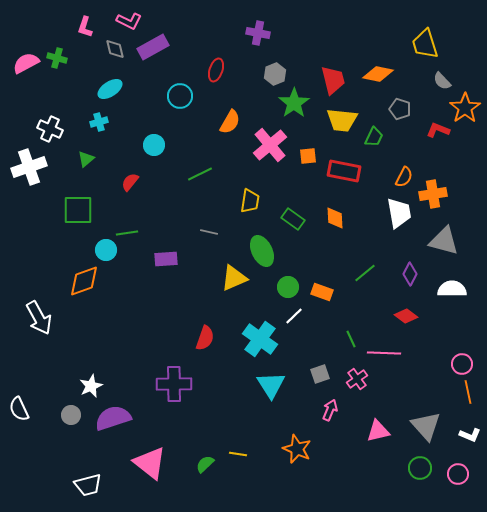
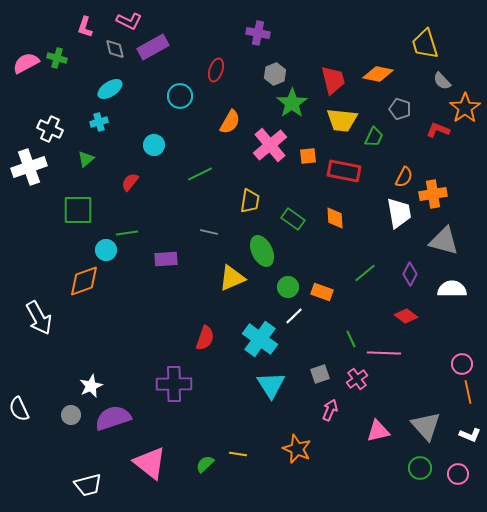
green star at (294, 103): moved 2 px left
yellow triangle at (234, 278): moved 2 px left
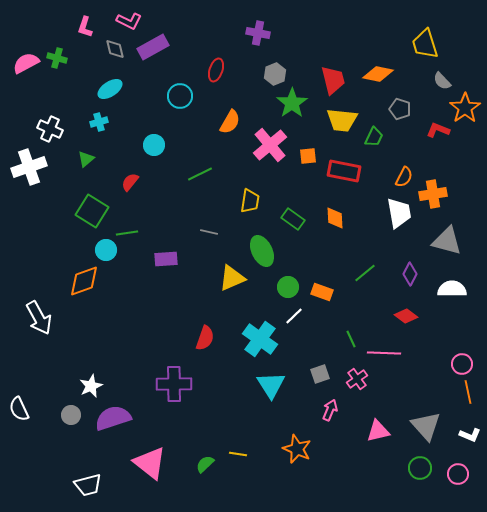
green square at (78, 210): moved 14 px right, 1 px down; rotated 32 degrees clockwise
gray triangle at (444, 241): moved 3 px right
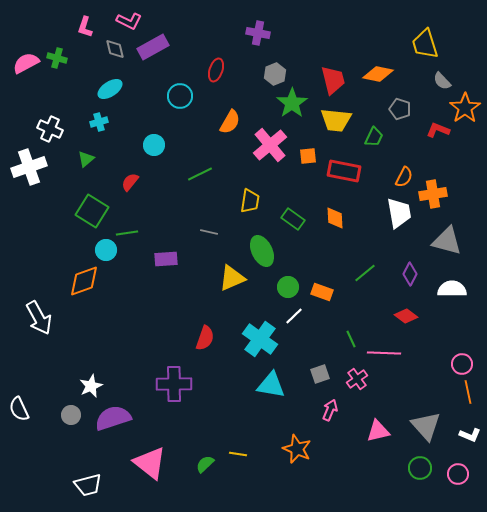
yellow trapezoid at (342, 120): moved 6 px left
cyan triangle at (271, 385): rotated 48 degrees counterclockwise
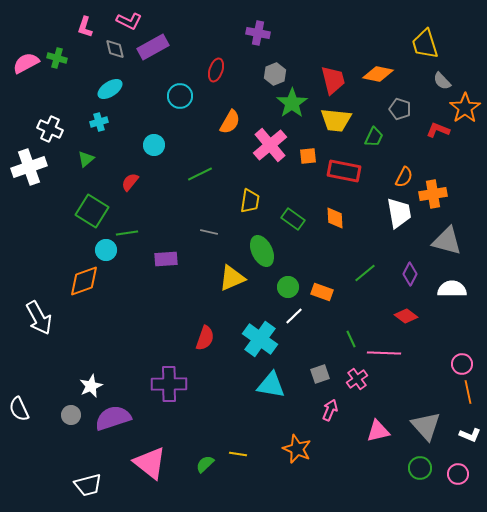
purple cross at (174, 384): moved 5 px left
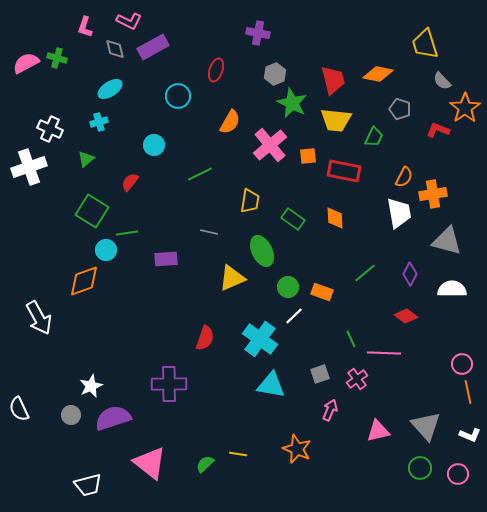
cyan circle at (180, 96): moved 2 px left
green star at (292, 103): rotated 12 degrees counterclockwise
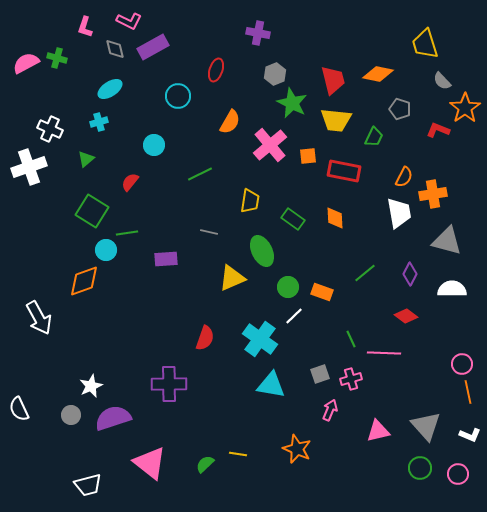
pink cross at (357, 379): moved 6 px left; rotated 20 degrees clockwise
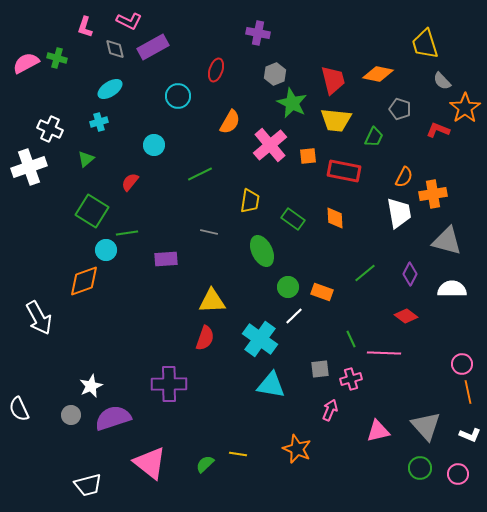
yellow triangle at (232, 278): moved 20 px left, 23 px down; rotated 20 degrees clockwise
gray square at (320, 374): moved 5 px up; rotated 12 degrees clockwise
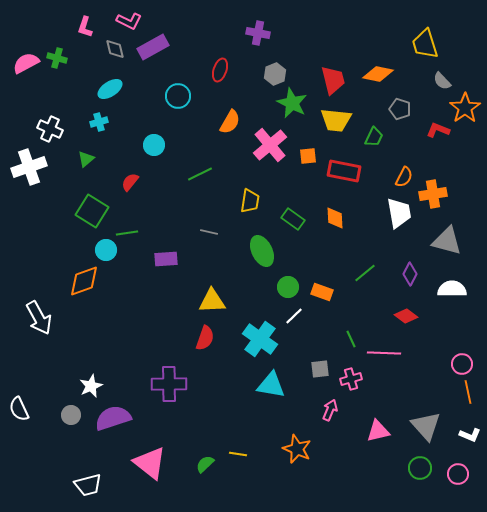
red ellipse at (216, 70): moved 4 px right
